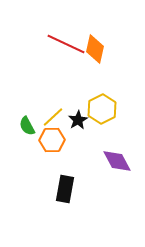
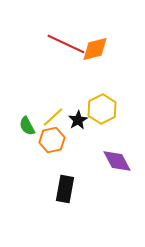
orange diamond: rotated 64 degrees clockwise
orange hexagon: rotated 10 degrees counterclockwise
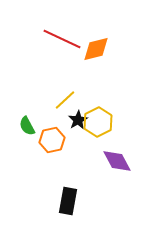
red line: moved 4 px left, 5 px up
orange diamond: moved 1 px right
yellow hexagon: moved 4 px left, 13 px down
yellow line: moved 12 px right, 17 px up
black rectangle: moved 3 px right, 12 px down
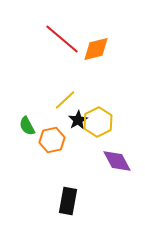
red line: rotated 15 degrees clockwise
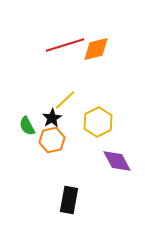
red line: moved 3 px right, 6 px down; rotated 57 degrees counterclockwise
black star: moved 26 px left, 2 px up
black rectangle: moved 1 px right, 1 px up
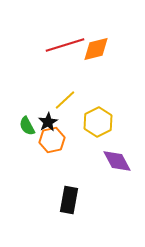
black star: moved 4 px left, 4 px down
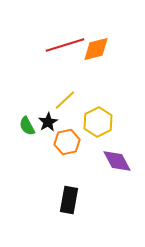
orange hexagon: moved 15 px right, 2 px down
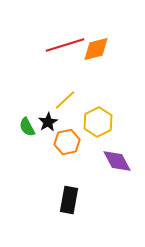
green semicircle: moved 1 px down
